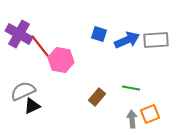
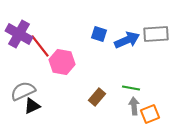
gray rectangle: moved 6 px up
pink hexagon: moved 1 px right, 2 px down
gray arrow: moved 2 px right, 13 px up
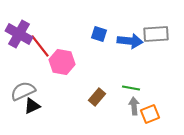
blue arrow: moved 3 px right, 1 px down; rotated 30 degrees clockwise
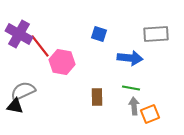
blue arrow: moved 17 px down
brown rectangle: rotated 42 degrees counterclockwise
black triangle: moved 17 px left; rotated 36 degrees clockwise
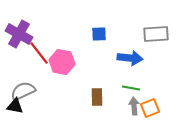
blue square: rotated 21 degrees counterclockwise
red line: moved 1 px left, 7 px down
orange square: moved 6 px up
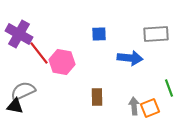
green line: moved 38 px right; rotated 60 degrees clockwise
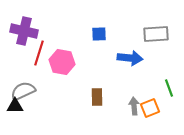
purple cross: moved 5 px right, 3 px up; rotated 16 degrees counterclockwise
red line: rotated 55 degrees clockwise
black triangle: rotated 12 degrees counterclockwise
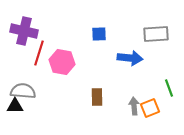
gray semicircle: rotated 30 degrees clockwise
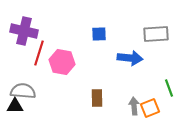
brown rectangle: moved 1 px down
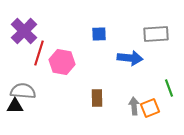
purple cross: rotated 32 degrees clockwise
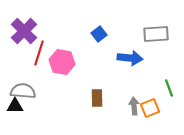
blue square: rotated 35 degrees counterclockwise
